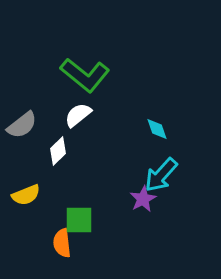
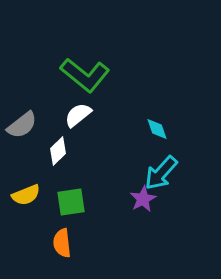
cyan arrow: moved 2 px up
green square: moved 8 px left, 18 px up; rotated 8 degrees counterclockwise
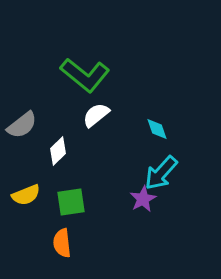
white semicircle: moved 18 px right
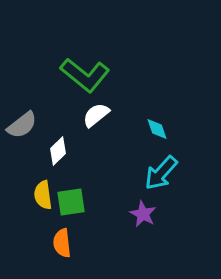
yellow semicircle: moved 17 px right; rotated 104 degrees clockwise
purple star: moved 15 px down; rotated 16 degrees counterclockwise
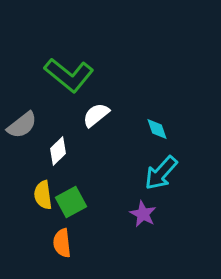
green L-shape: moved 16 px left
green square: rotated 20 degrees counterclockwise
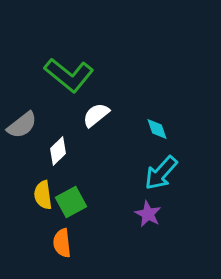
purple star: moved 5 px right
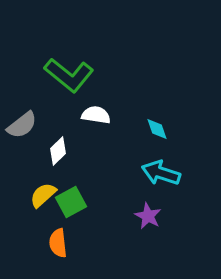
white semicircle: rotated 48 degrees clockwise
cyan arrow: rotated 66 degrees clockwise
yellow semicircle: rotated 56 degrees clockwise
purple star: moved 2 px down
orange semicircle: moved 4 px left
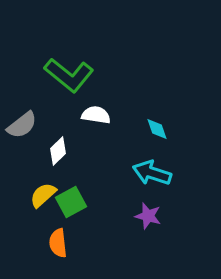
cyan arrow: moved 9 px left
purple star: rotated 12 degrees counterclockwise
